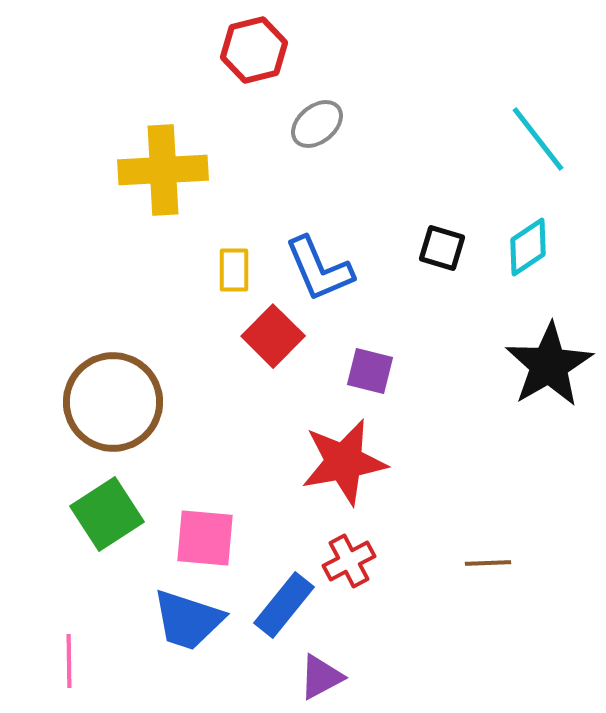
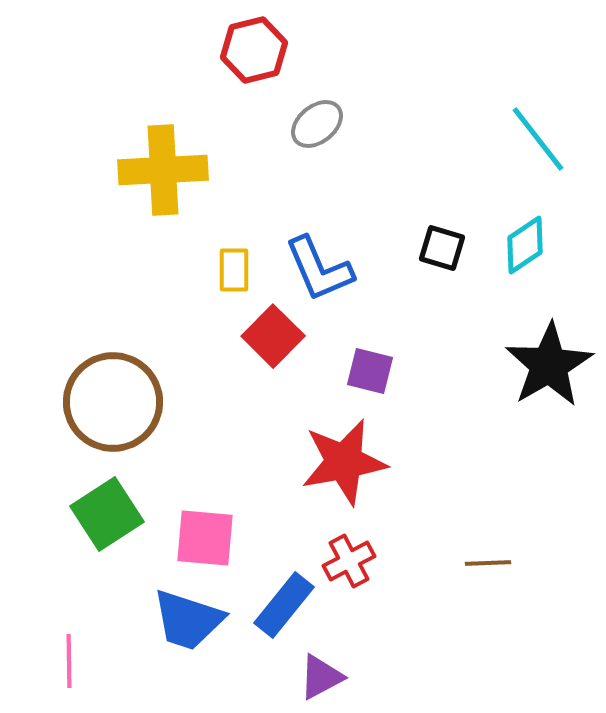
cyan diamond: moved 3 px left, 2 px up
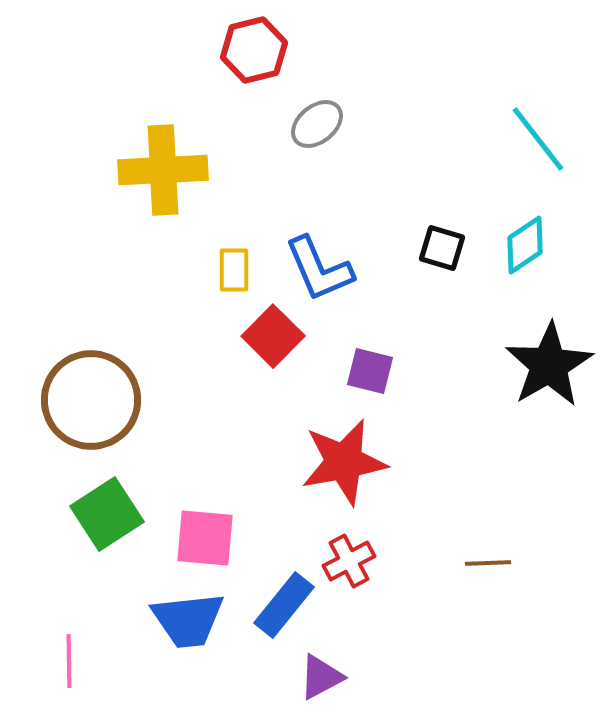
brown circle: moved 22 px left, 2 px up
blue trapezoid: rotated 24 degrees counterclockwise
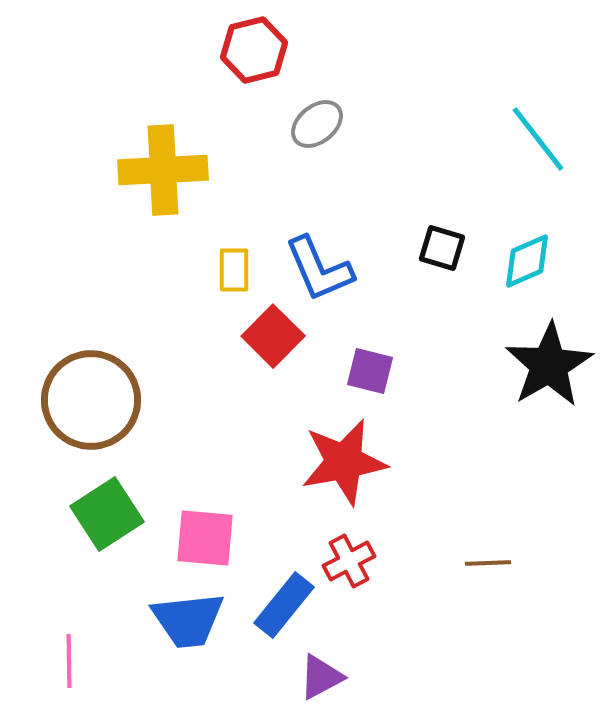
cyan diamond: moved 2 px right, 16 px down; rotated 10 degrees clockwise
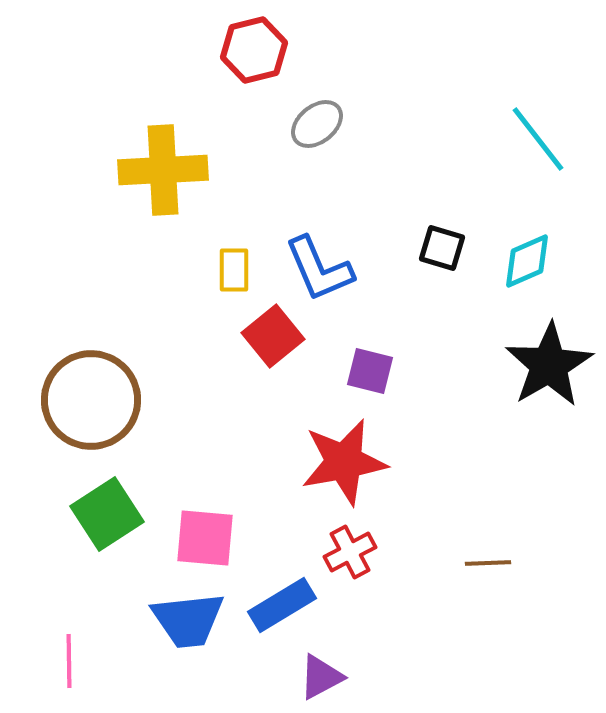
red square: rotated 6 degrees clockwise
red cross: moved 1 px right, 9 px up
blue rectangle: moved 2 px left; rotated 20 degrees clockwise
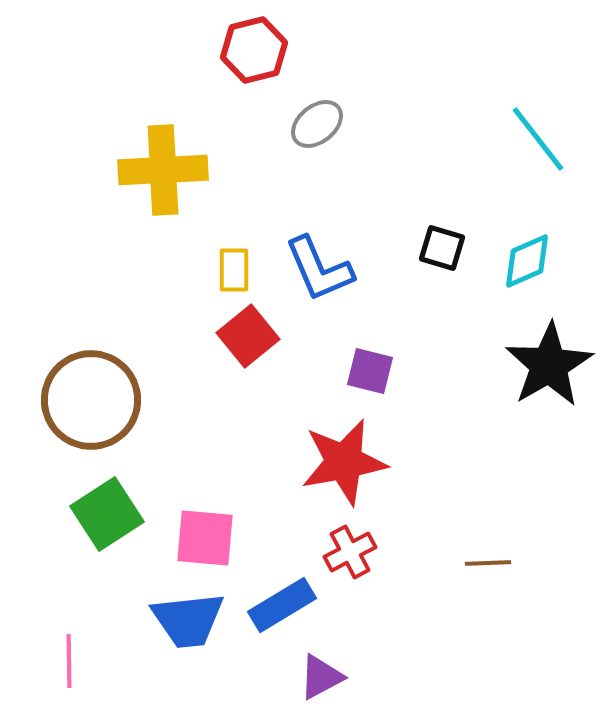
red square: moved 25 px left
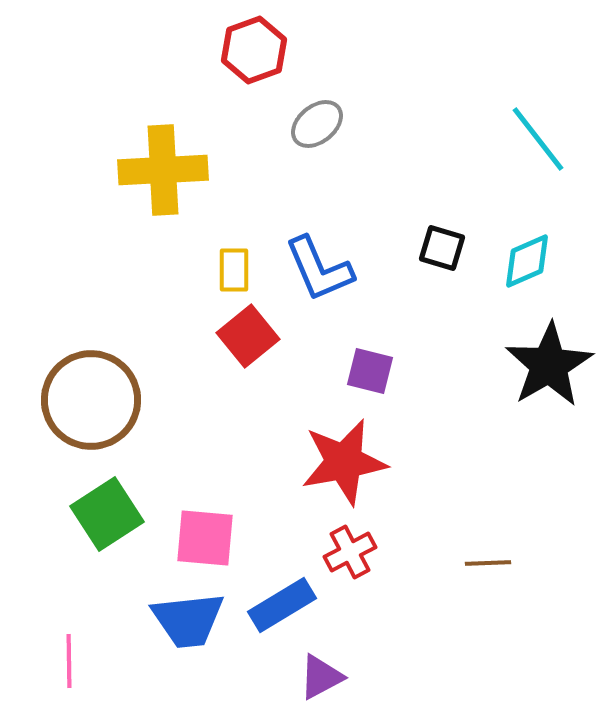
red hexagon: rotated 6 degrees counterclockwise
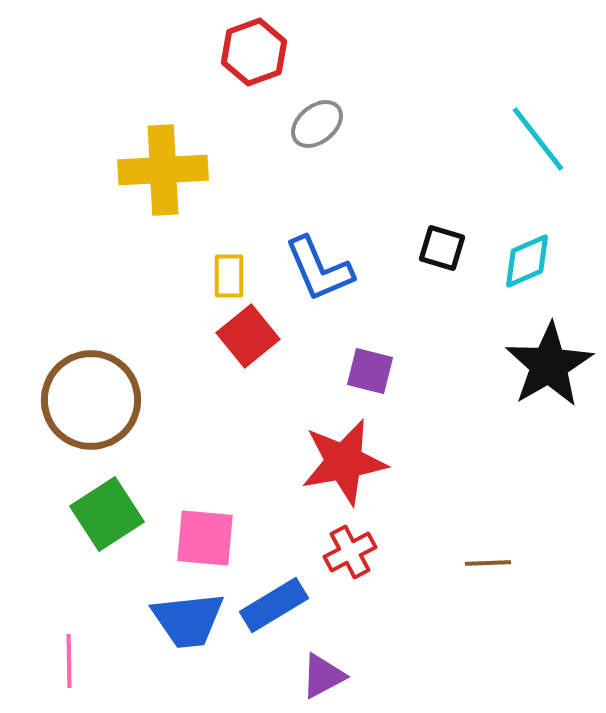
red hexagon: moved 2 px down
yellow rectangle: moved 5 px left, 6 px down
blue rectangle: moved 8 px left
purple triangle: moved 2 px right, 1 px up
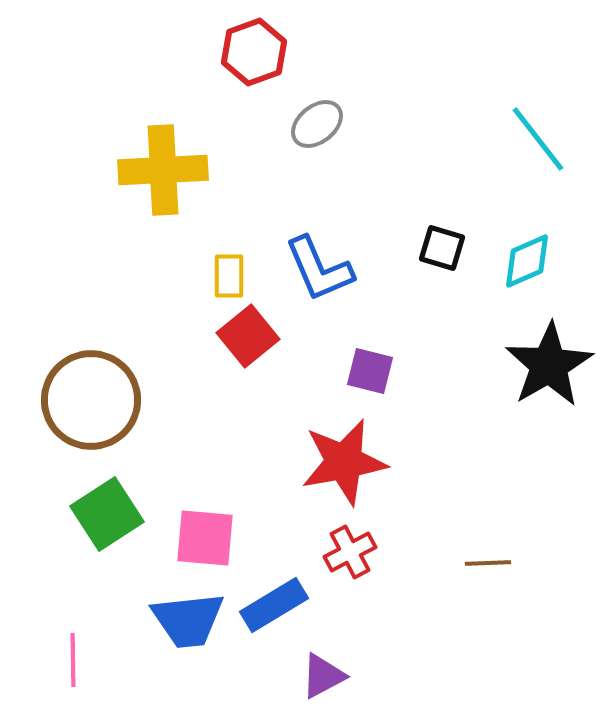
pink line: moved 4 px right, 1 px up
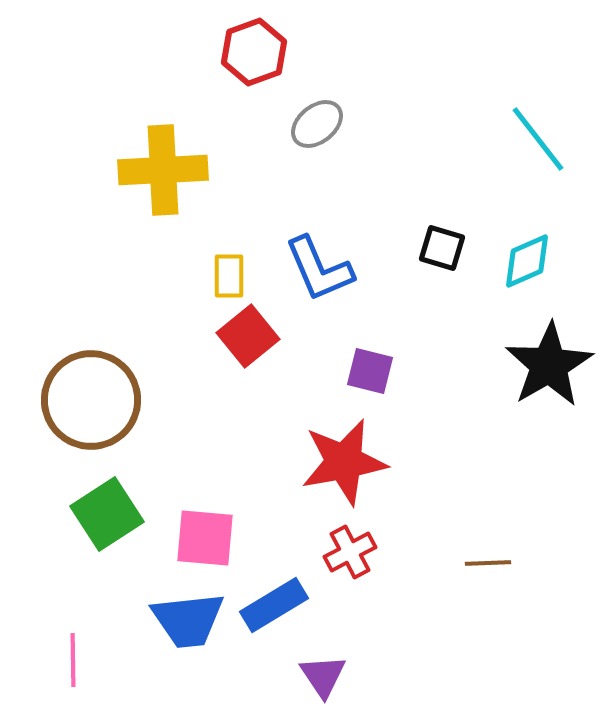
purple triangle: rotated 36 degrees counterclockwise
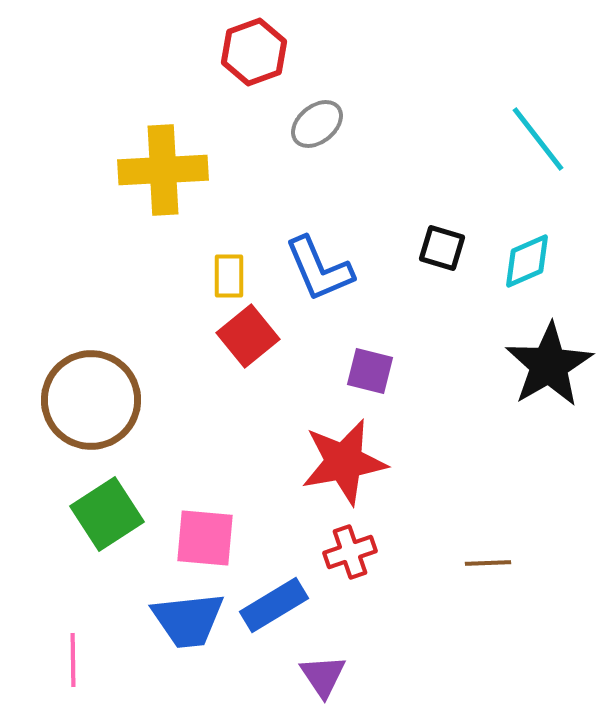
red cross: rotated 9 degrees clockwise
